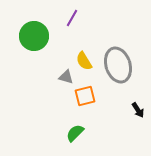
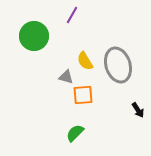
purple line: moved 3 px up
yellow semicircle: moved 1 px right
orange square: moved 2 px left, 1 px up; rotated 10 degrees clockwise
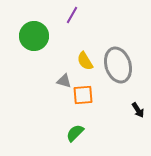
gray triangle: moved 2 px left, 4 px down
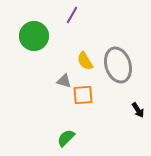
green semicircle: moved 9 px left, 5 px down
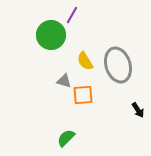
green circle: moved 17 px right, 1 px up
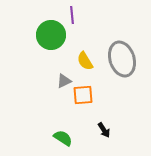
purple line: rotated 36 degrees counterclockwise
gray ellipse: moved 4 px right, 6 px up
gray triangle: rotated 42 degrees counterclockwise
black arrow: moved 34 px left, 20 px down
green semicircle: moved 3 px left; rotated 78 degrees clockwise
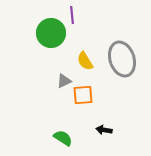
green circle: moved 2 px up
black arrow: rotated 133 degrees clockwise
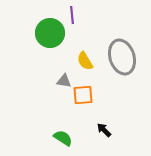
green circle: moved 1 px left
gray ellipse: moved 2 px up
gray triangle: rotated 35 degrees clockwise
black arrow: rotated 35 degrees clockwise
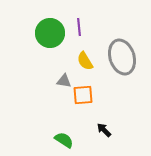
purple line: moved 7 px right, 12 px down
green semicircle: moved 1 px right, 2 px down
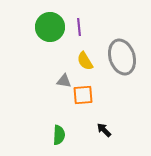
green circle: moved 6 px up
green semicircle: moved 5 px left, 5 px up; rotated 60 degrees clockwise
